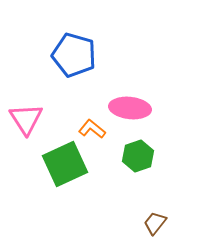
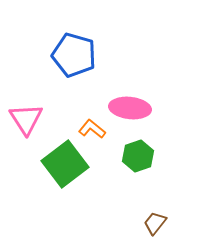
green square: rotated 12 degrees counterclockwise
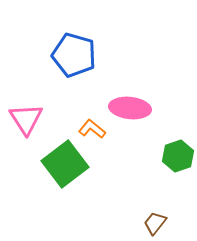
green hexagon: moved 40 px right
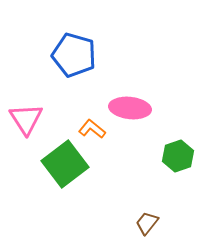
brown trapezoid: moved 8 px left
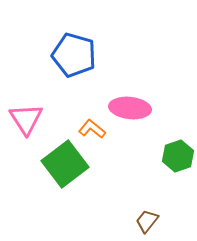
brown trapezoid: moved 2 px up
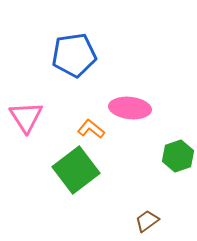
blue pentagon: rotated 24 degrees counterclockwise
pink triangle: moved 2 px up
orange L-shape: moved 1 px left
green square: moved 11 px right, 6 px down
brown trapezoid: rotated 15 degrees clockwise
